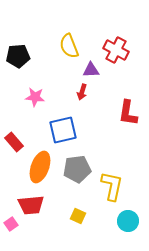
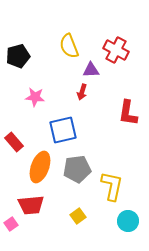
black pentagon: rotated 10 degrees counterclockwise
yellow square: rotated 28 degrees clockwise
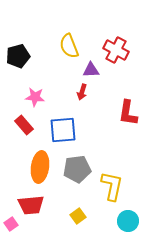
blue square: rotated 8 degrees clockwise
red rectangle: moved 10 px right, 17 px up
orange ellipse: rotated 12 degrees counterclockwise
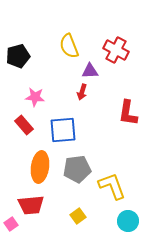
purple triangle: moved 1 px left, 1 px down
yellow L-shape: rotated 32 degrees counterclockwise
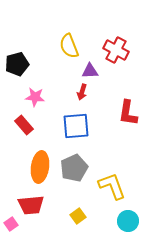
black pentagon: moved 1 px left, 8 px down
blue square: moved 13 px right, 4 px up
gray pentagon: moved 3 px left, 1 px up; rotated 16 degrees counterclockwise
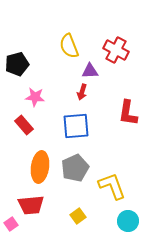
gray pentagon: moved 1 px right
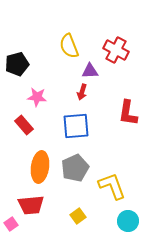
pink star: moved 2 px right
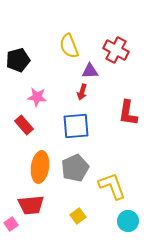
black pentagon: moved 1 px right, 4 px up
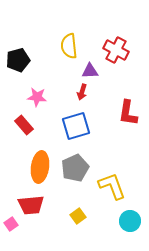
yellow semicircle: rotated 15 degrees clockwise
blue square: rotated 12 degrees counterclockwise
cyan circle: moved 2 px right
